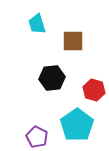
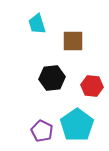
red hexagon: moved 2 px left, 4 px up; rotated 10 degrees counterclockwise
purple pentagon: moved 5 px right, 6 px up
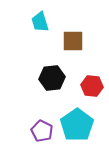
cyan trapezoid: moved 3 px right, 2 px up
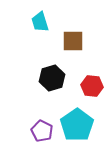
black hexagon: rotated 10 degrees counterclockwise
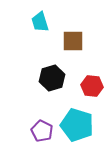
cyan pentagon: rotated 20 degrees counterclockwise
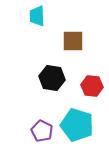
cyan trapezoid: moved 3 px left, 6 px up; rotated 15 degrees clockwise
black hexagon: rotated 25 degrees clockwise
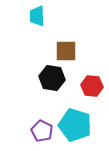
brown square: moved 7 px left, 10 px down
cyan pentagon: moved 2 px left
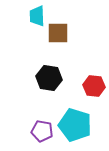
brown square: moved 8 px left, 18 px up
black hexagon: moved 3 px left
red hexagon: moved 2 px right
purple pentagon: rotated 15 degrees counterclockwise
